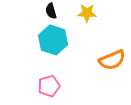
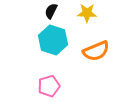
black semicircle: rotated 42 degrees clockwise
orange semicircle: moved 16 px left, 9 px up
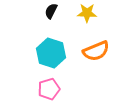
cyan hexagon: moved 2 px left, 13 px down
pink pentagon: moved 3 px down
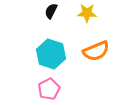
cyan hexagon: moved 1 px down
pink pentagon: rotated 10 degrees counterclockwise
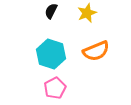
yellow star: rotated 24 degrees counterclockwise
pink pentagon: moved 6 px right, 1 px up
